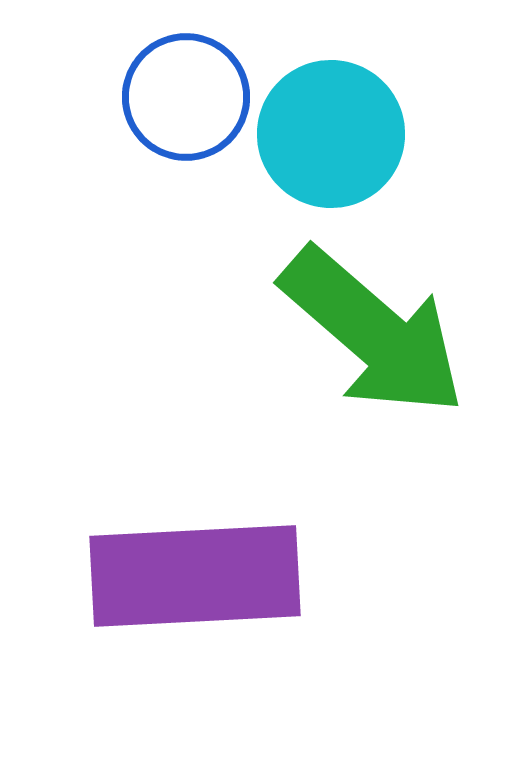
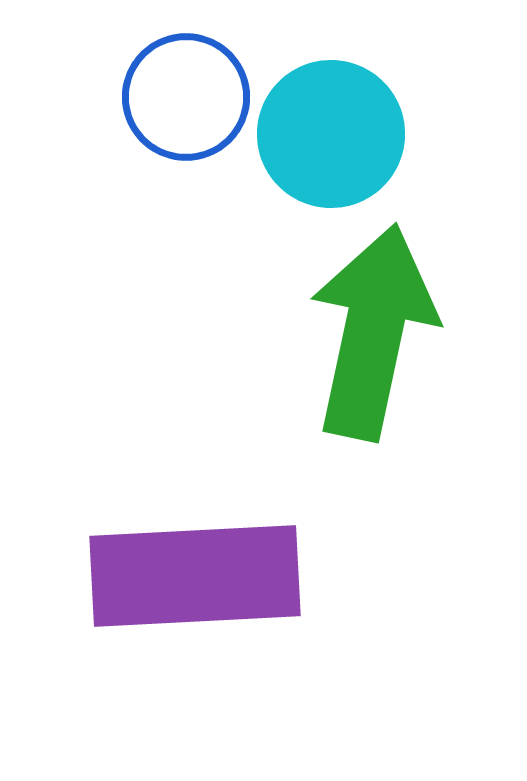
green arrow: rotated 119 degrees counterclockwise
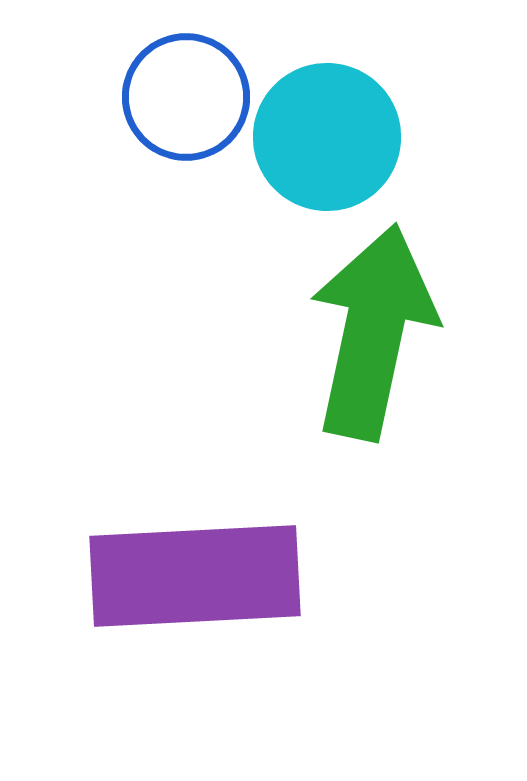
cyan circle: moved 4 px left, 3 px down
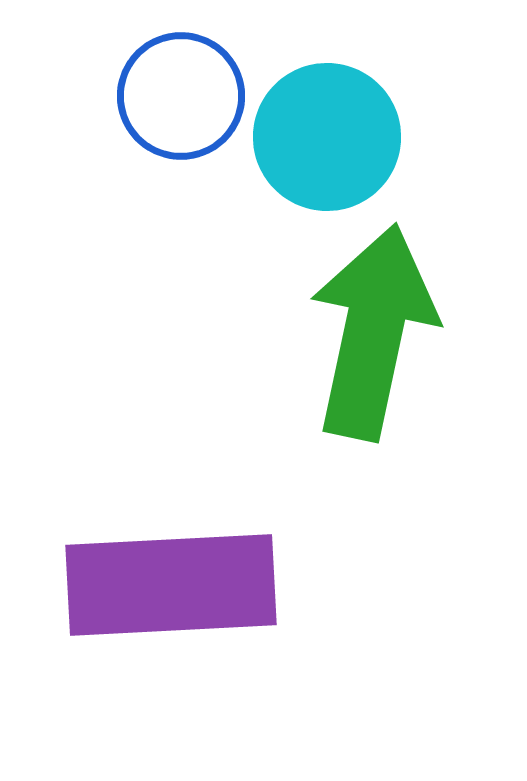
blue circle: moved 5 px left, 1 px up
purple rectangle: moved 24 px left, 9 px down
